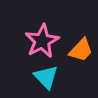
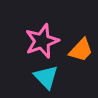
pink star: rotated 8 degrees clockwise
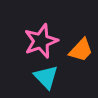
pink star: moved 1 px left
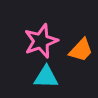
cyan triangle: rotated 44 degrees counterclockwise
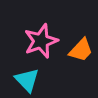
cyan triangle: moved 19 px left, 3 px down; rotated 44 degrees clockwise
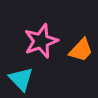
cyan triangle: moved 6 px left, 1 px up
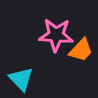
pink star: moved 15 px right, 6 px up; rotated 24 degrees clockwise
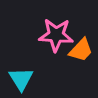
cyan triangle: rotated 12 degrees clockwise
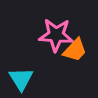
orange trapezoid: moved 6 px left
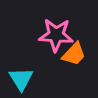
orange trapezoid: moved 1 px left, 4 px down
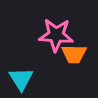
orange trapezoid: rotated 48 degrees clockwise
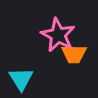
pink star: moved 2 px right; rotated 24 degrees clockwise
